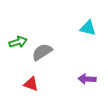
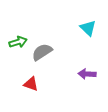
cyan triangle: rotated 30 degrees clockwise
purple arrow: moved 5 px up
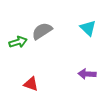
gray semicircle: moved 21 px up
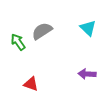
green arrow: rotated 108 degrees counterclockwise
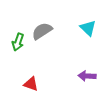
green arrow: rotated 126 degrees counterclockwise
purple arrow: moved 2 px down
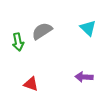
green arrow: rotated 30 degrees counterclockwise
purple arrow: moved 3 px left, 1 px down
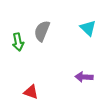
gray semicircle: rotated 35 degrees counterclockwise
red triangle: moved 8 px down
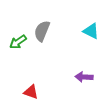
cyan triangle: moved 3 px right, 3 px down; rotated 18 degrees counterclockwise
green arrow: rotated 66 degrees clockwise
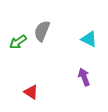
cyan triangle: moved 2 px left, 8 px down
purple arrow: rotated 66 degrees clockwise
red triangle: rotated 14 degrees clockwise
